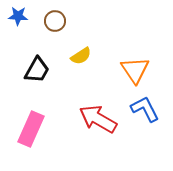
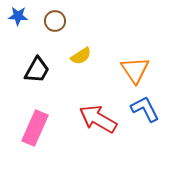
pink rectangle: moved 4 px right, 1 px up
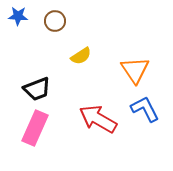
black trapezoid: moved 19 px down; rotated 40 degrees clockwise
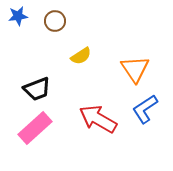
blue star: rotated 12 degrees counterclockwise
orange triangle: moved 1 px up
blue L-shape: rotated 96 degrees counterclockwise
pink rectangle: rotated 24 degrees clockwise
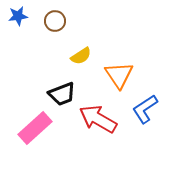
orange triangle: moved 16 px left, 6 px down
black trapezoid: moved 25 px right, 5 px down
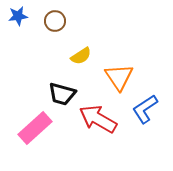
orange triangle: moved 2 px down
black trapezoid: rotated 36 degrees clockwise
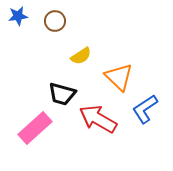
orange triangle: rotated 12 degrees counterclockwise
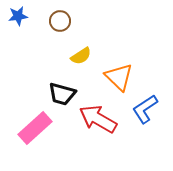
brown circle: moved 5 px right
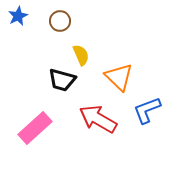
blue star: rotated 18 degrees counterclockwise
yellow semicircle: moved 1 px up; rotated 80 degrees counterclockwise
black trapezoid: moved 14 px up
blue L-shape: moved 2 px right, 1 px down; rotated 12 degrees clockwise
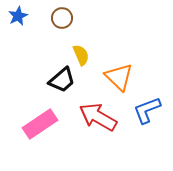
brown circle: moved 2 px right, 3 px up
black trapezoid: rotated 56 degrees counterclockwise
red arrow: moved 2 px up
pink rectangle: moved 5 px right, 4 px up; rotated 8 degrees clockwise
